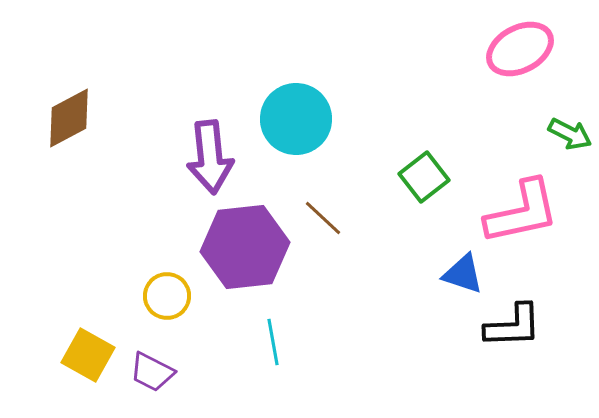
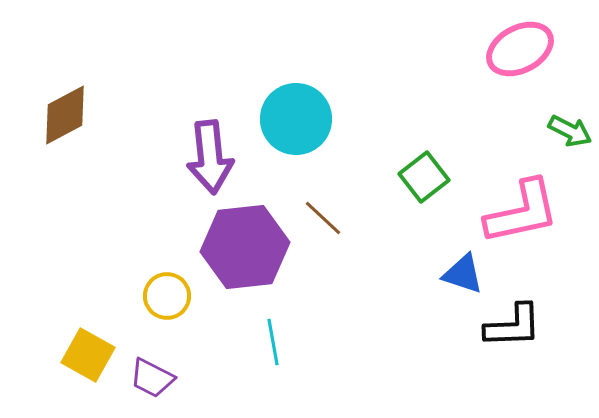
brown diamond: moved 4 px left, 3 px up
green arrow: moved 3 px up
purple trapezoid: moved 6 px down
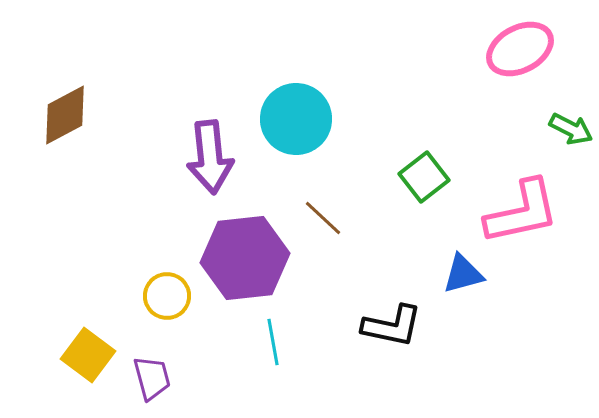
green arrow: moved 1 px right, 2 px up
purple hexagon: moved 11 px down
blue triangle: rotated 33 degrees counterclockwise
black L-shape: moved 121 px left; rotated 14 degrees clockwise
yellow square: rotated 8 degrees clockwise
purple trapezoid: rotated 132 degrees counterclockwise
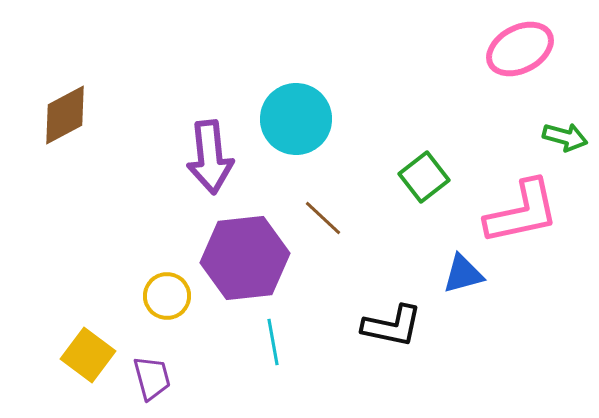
green arrow: moved 6 px left, 8 px down; rotated 12 degrees counterclockwise
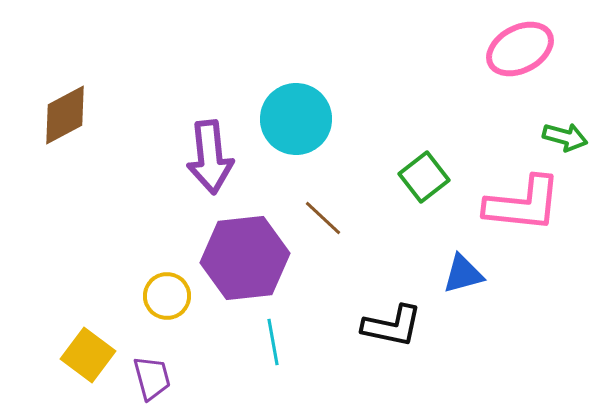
pink L-shape: moved 1 px right, 8 px up; rotated 18 degrees clockwise
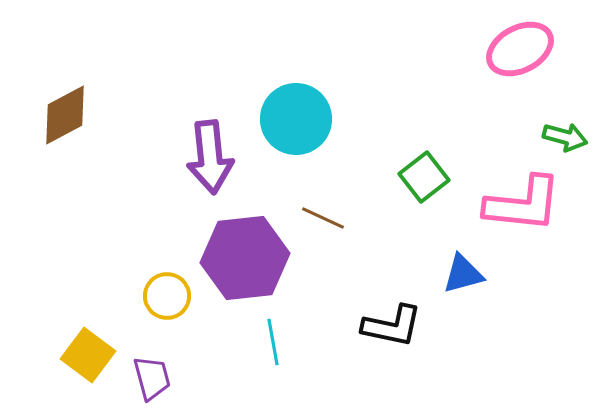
brown line: rotated 18 degrees counterclockwise
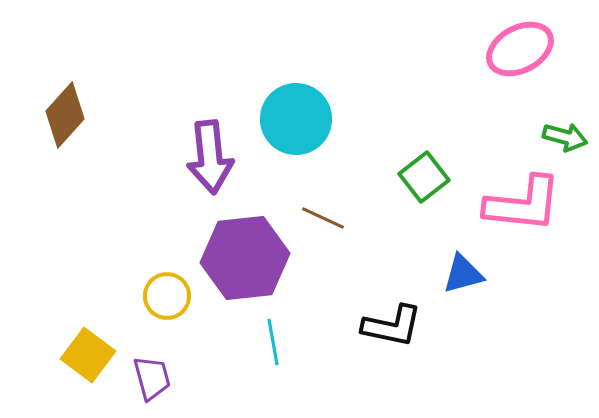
brown diamond: rotated 20 degrees counterclockwise
